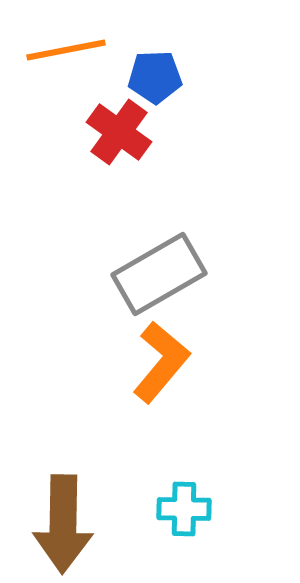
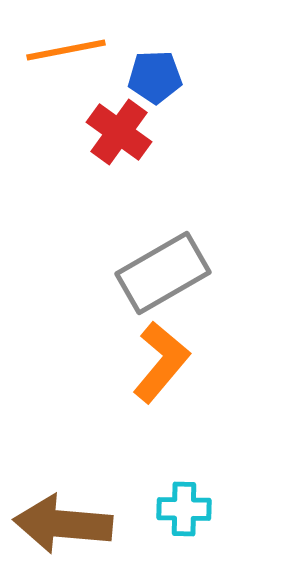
gray rectangle: moved 4 px right, 1 px up
brown arrow: rotated 94 degrees clockwise
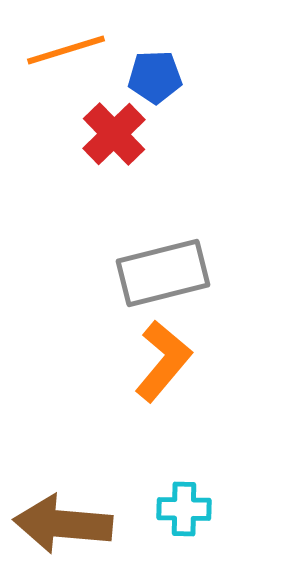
orange line: rotated 6 degrees counterclockwise
red cross: moved 5 px left, 2 px down; rotated 10 degrees clockwise
gray rectangle: rotated 16 degrees clockwise
orange L-shape: moved 2 px right, 1 px up
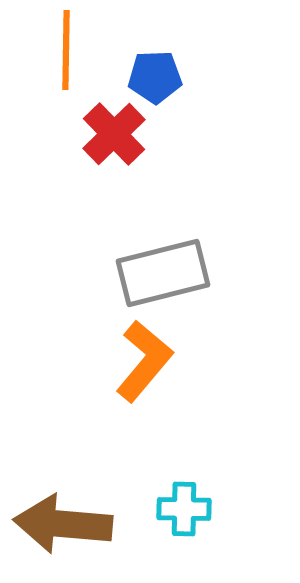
orange line: rotated 72 degrees counterclockwise
orange L-shape: moved 19 px left
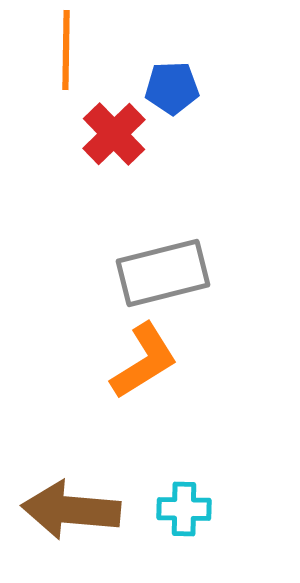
blue pentagon: moved 17 px right, 11 px down
orange L-shape: rotated 18 degrees clockwise
brown arrow: moved 8 px right, 14 px up
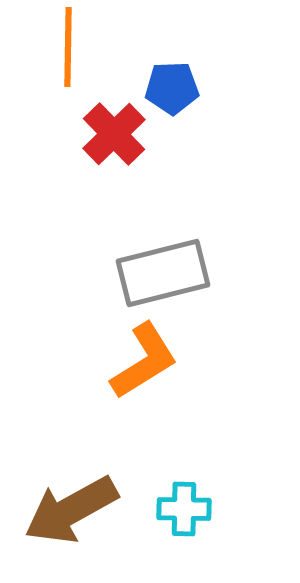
orange line: moved 2 px right, 3 px up
brown arrow: rotated 34 degrees counterclockwise
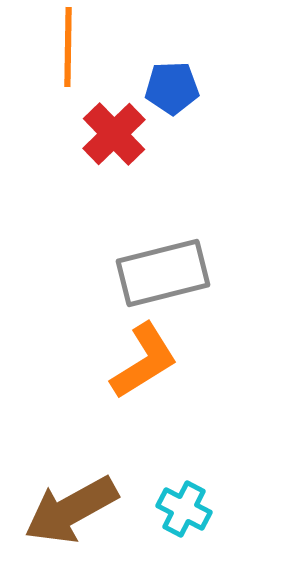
cyan cross: rotated 26 degrees clockwise
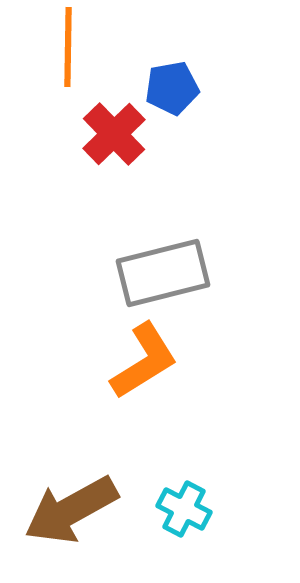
blue pentagon: rotated 8 degrees counterclockwise
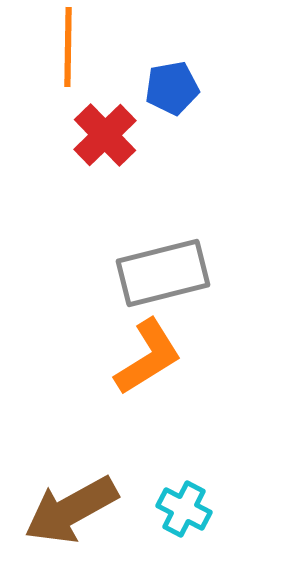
red cross: moved 9 px left, 1 px down
orange L-shape: moved 4 px right, 4 px up
